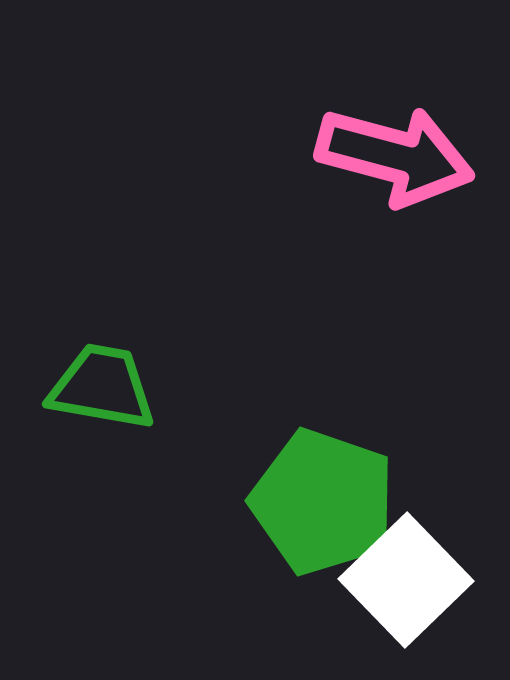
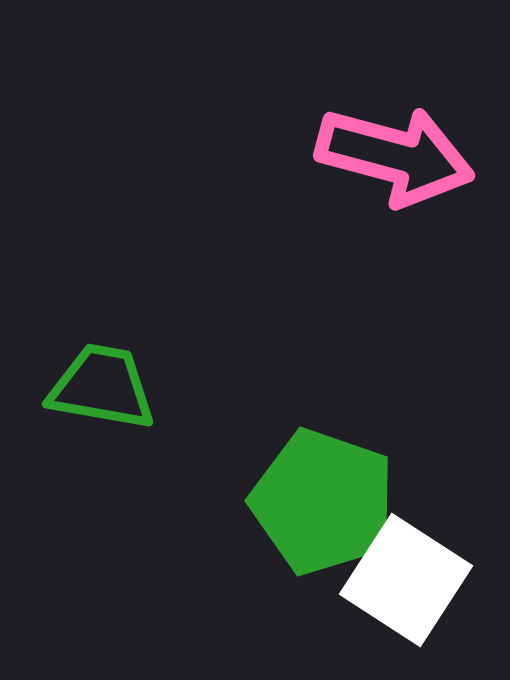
white square: rotated 13 degrees counterclockwise
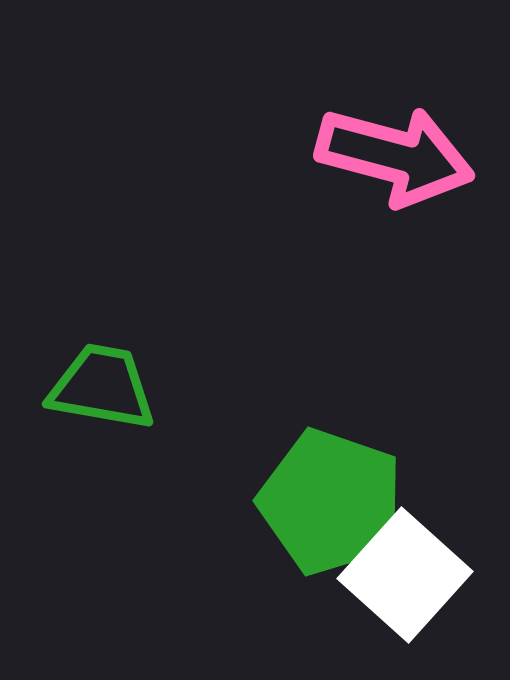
green pentagon: moved 8 px right
white square: moved 1 px left, 5 px up; rotated 9 degrees clockwise
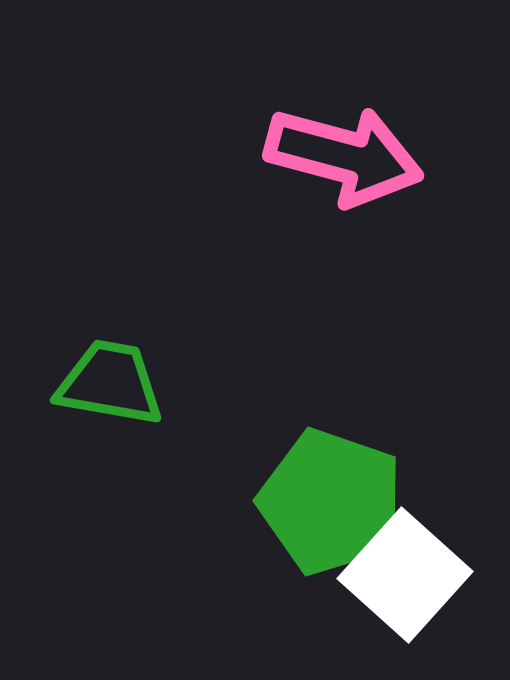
pink arrow: moved 51 px left
green trapezoid: moved 8 px right, 4 px up
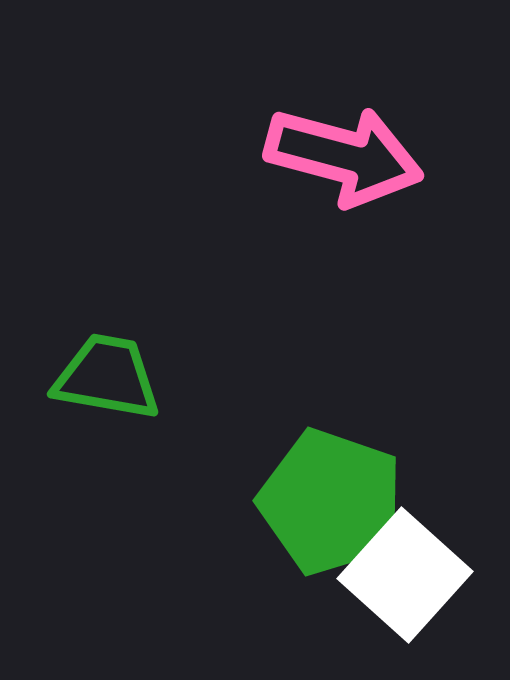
green trapezoid: moved 3 px left, 6 px up
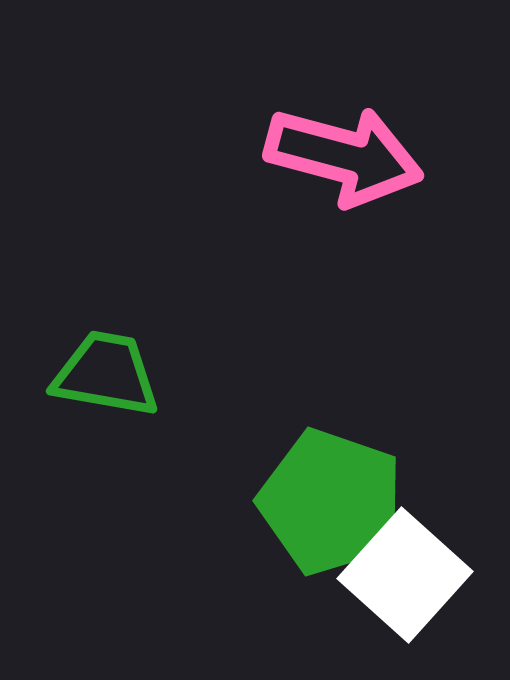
green trapezoid: moved 1 px left, 3 px up
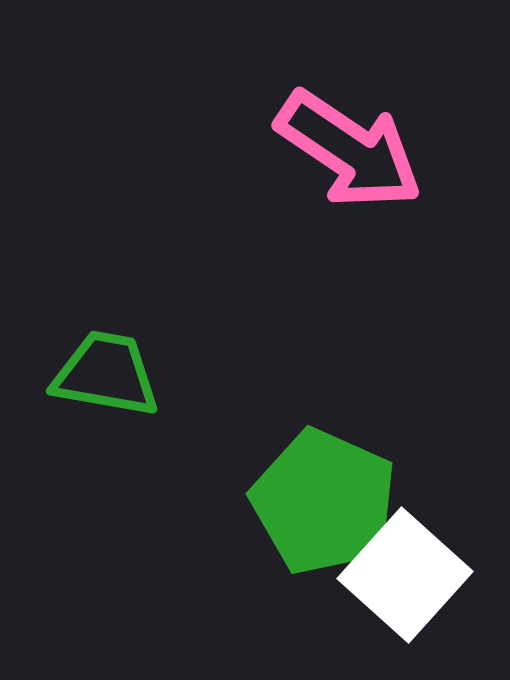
pink arrow: moved 5 px right, 6 px up; rotated 19 degrees clockwise
green pentagon: moved 7 px left; rotated 5 degrees clockwise
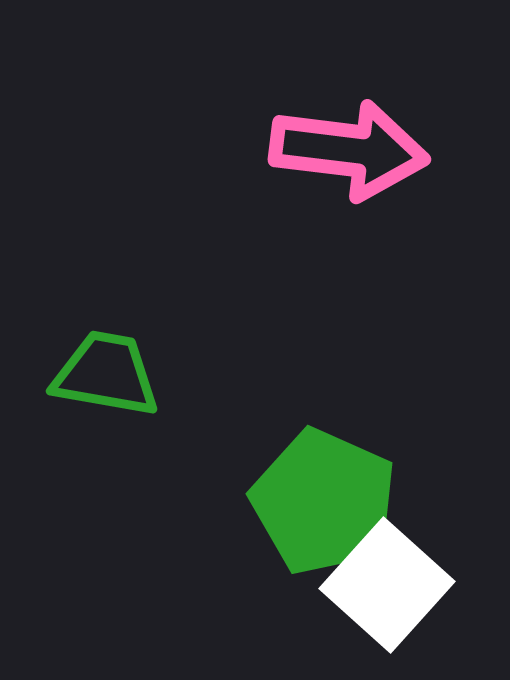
pink arrow: rotated 27 degrees counterclockwise
white square: moved 18 px left, 10 px down
